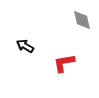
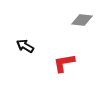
gray diamond: rotated 70 degrees counterclockwise
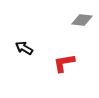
black arrow: moved 1 px left, 2 px down
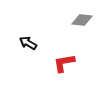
black arrow: moved 4 px right, 5 px up
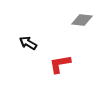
red L-shape: moved 4 px left, 1 px down
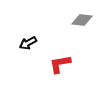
black arrow: rotated 60 degrees counterclockwise
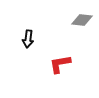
black arrow: moved 4 px up; rotated 54 degrees counterclockwise
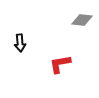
black arrow: moved 8 px left, 4 px down; rotated 12 degrees counterclockwise
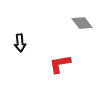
gray diamond: moved 3 px down; rotated 45 degrees clockwise
